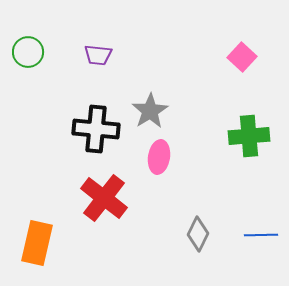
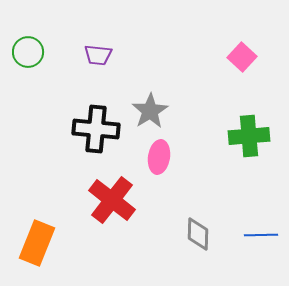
red cross: moved 8 px right, 2 px down
gray diamond: rotated 24 degrees counterclockwise
orange rectangle: rotated 9 degrees clockwise
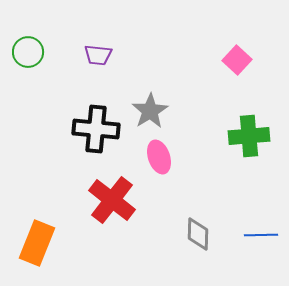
pink square: moved 5 px left, 3 px down
pink ellipse: rotated 28 degrees counterclockwise
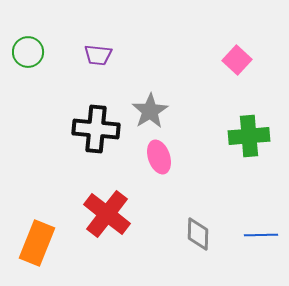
red cross: moved 5 px left, 14 px down
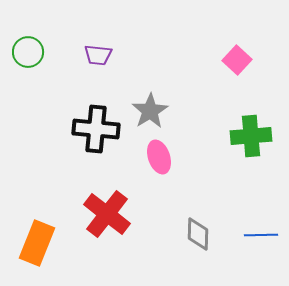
green cross: moved 2 px right
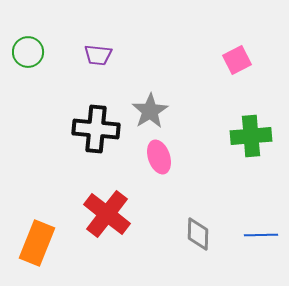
pink square: rotated 20 degrees clockwise
